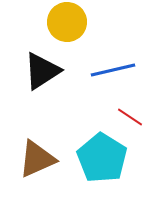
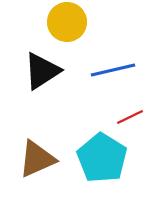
red line: rotated 60 degrees counterclockwise
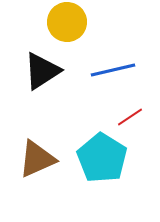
red line: rotated 8 degrees counterclockwise
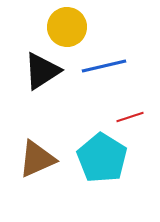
yellow circle: moved 5 px down
blue line: moved 9 px left, 4 px up
red line: rotated 16 degrees clockwise
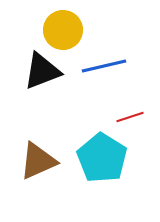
yellow circle: moved 4 px left, 3 px down
black triangle: rotated 12 degrees clockwise
brown triangle: moved 1 px right, 2 px down
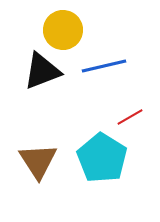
red line: rotated 12 degrees counterclockwise
brown triangle: rotated 39 degrees counterclockwise
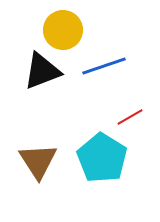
blue line: rotated 6 degrees counterclockwise
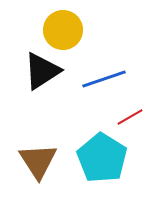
blue line: moved 13 px down
black triangle: rotated 12 degrees counterclockwise
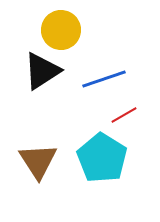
yellow circle: moved 2 px left
red line: moved 6 px left, 2 px up
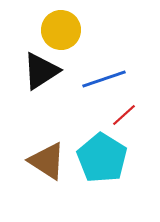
black triangle: moved 1 px left
red line: rotated 12 degrees counterclockwise
brown triangle: moved 9 px right; rotated 24 degrees counterclockwise
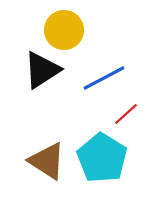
yellow circle: moved 3 px right
black triangle: moved 1 px right, 1 px up
blue line: moved 1 px up; rotated 9 degrees counterclockwise
red line: moved 2 px right, 1 px up
